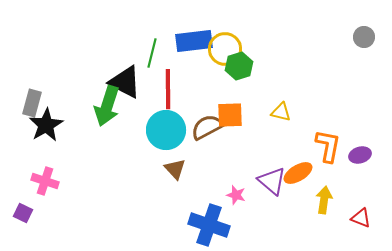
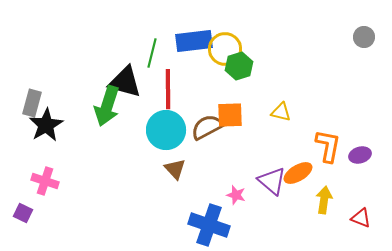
black triangle: rotated 12 degrees counterclockwise
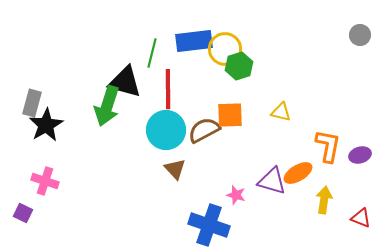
gray circle: moved 4 px left, 2 px up
brown semicircle: moved 3 px left, 3 px down
purple triangle: rotated 24 degrees counterclockwise
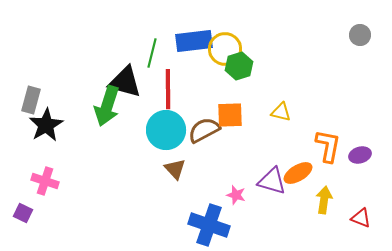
gray rectangle: moved 1 px left, 3 px up
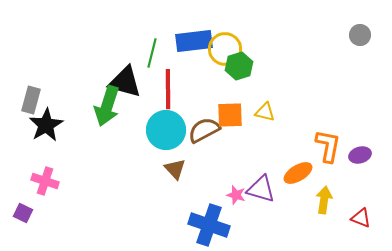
yellow triangle: moved 16 px left
purple triangle: moved 11 px left, 8 px down
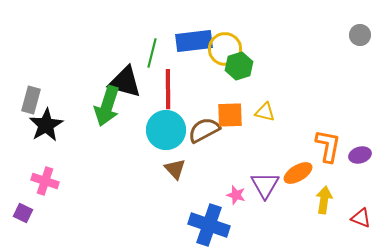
purple triangle: moved 4 px right, 4 px up; rotated 44 degrees clockwise
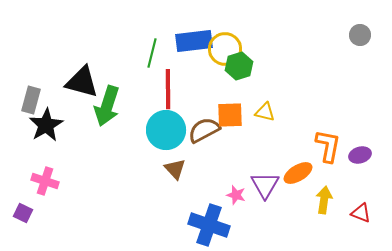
black triangle: moved 43 px left
red triangle: moved 5 px up
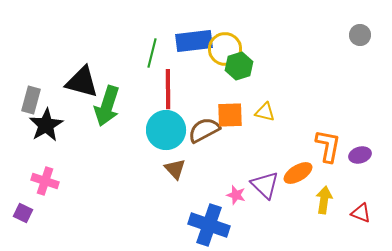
purple triangle: rotated 16 degrees counterclockwise
